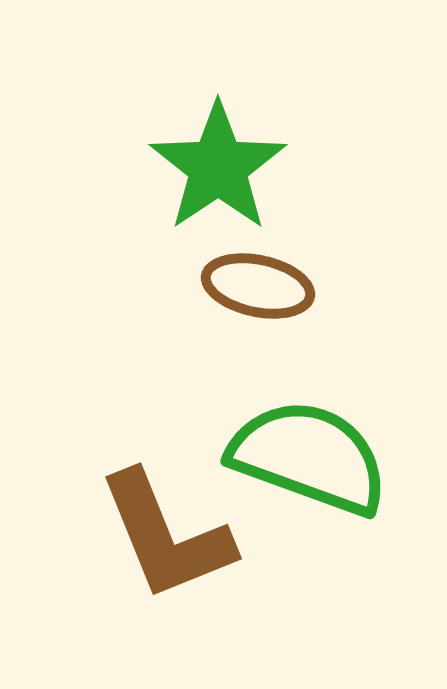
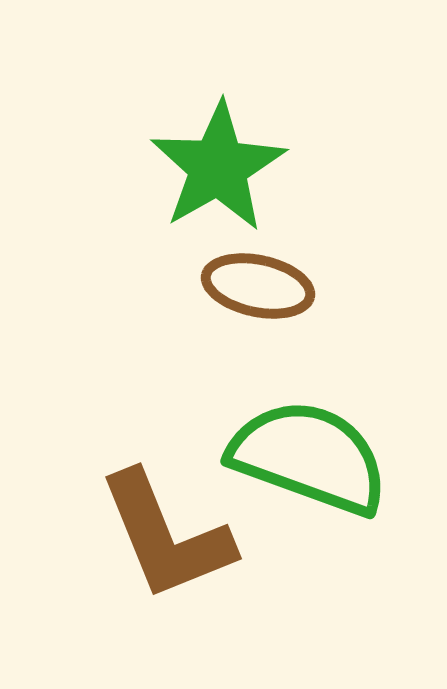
green star: rotated 4 degrees clockwise
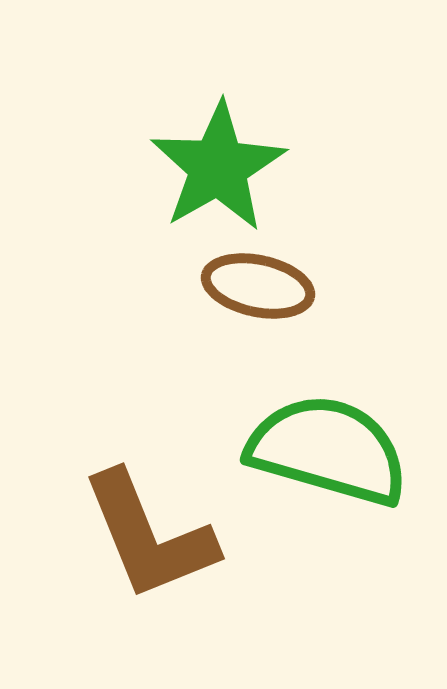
green semicircle: moved 19 px right, 7 px up; rotated 4 degrees counterclockwise
brown L-shape: moved 17 px left
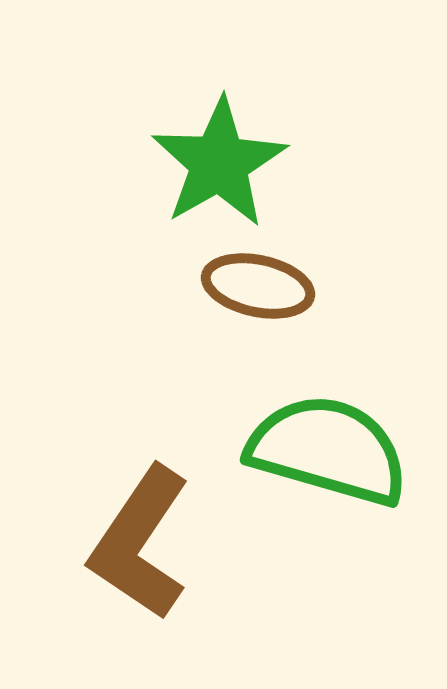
green star: moved 1 px right, 4 px up
brown L-shape: moved 9 px left, 7 px down; rotated 56 degrees clockwise
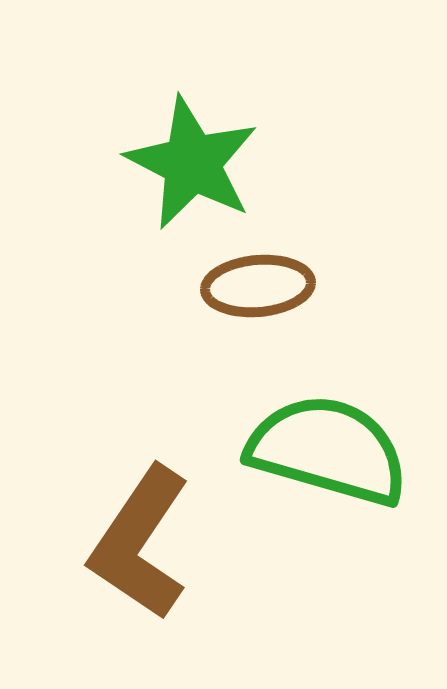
green star: moved 27 px left; rotated 15 degrees counterclockwise
brown ellipse: rotated 17 degrees counterclockwise
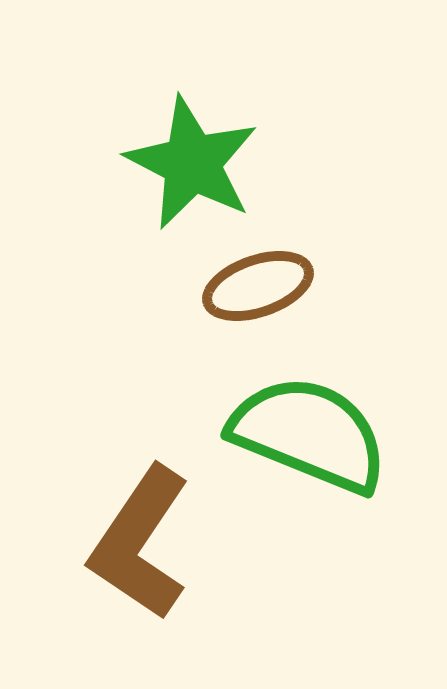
brown ellipse: rotated 14 degrees counterclockwise
green semicircle: moved 19 px left, 16 px up; rotated 6 degrees clockwise
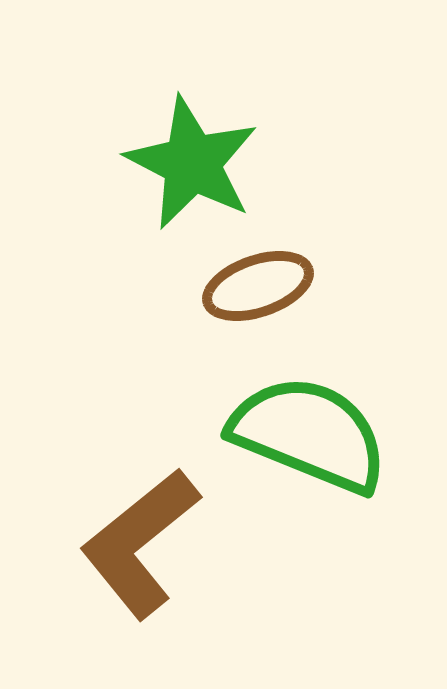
brown L-shape: rotated 17 degrees clockwise
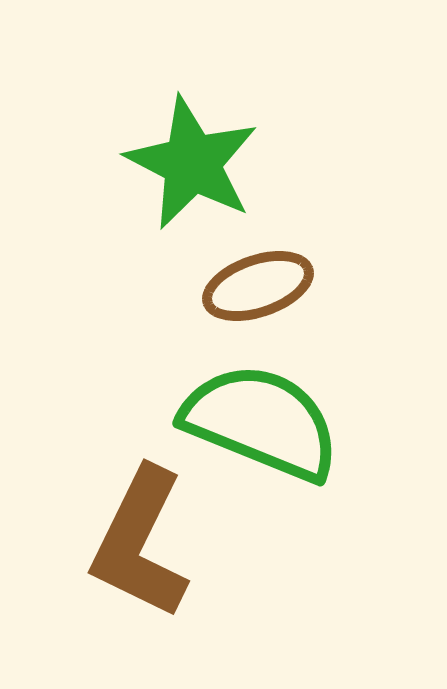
green semicircle: moved 48 px left, 12 px up
brown L-shape: rotated 25 degrees counterclockwise
